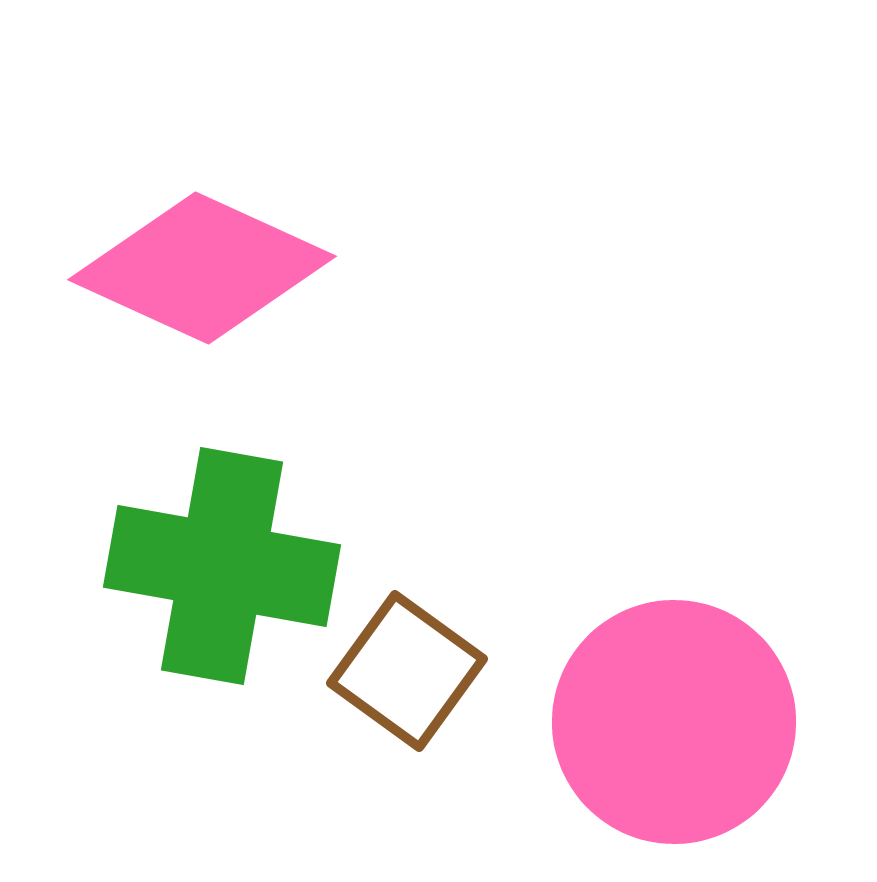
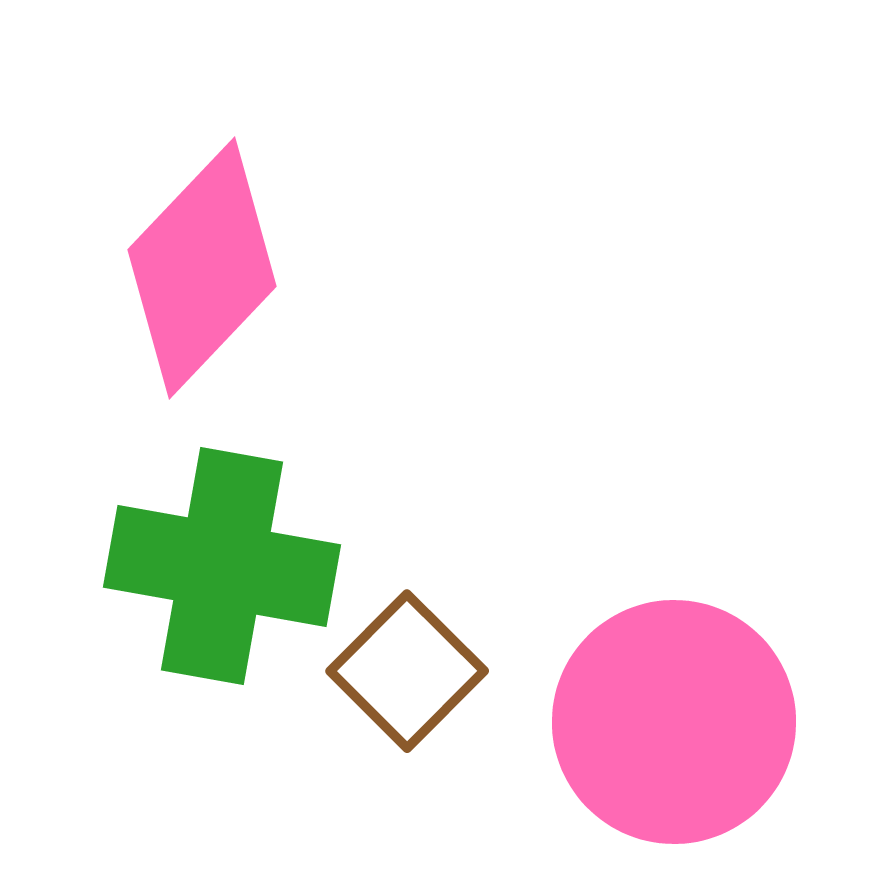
pink diamond: rotated 71 degrees counterclockwise
brown square: rotated 9 degrees clockwise
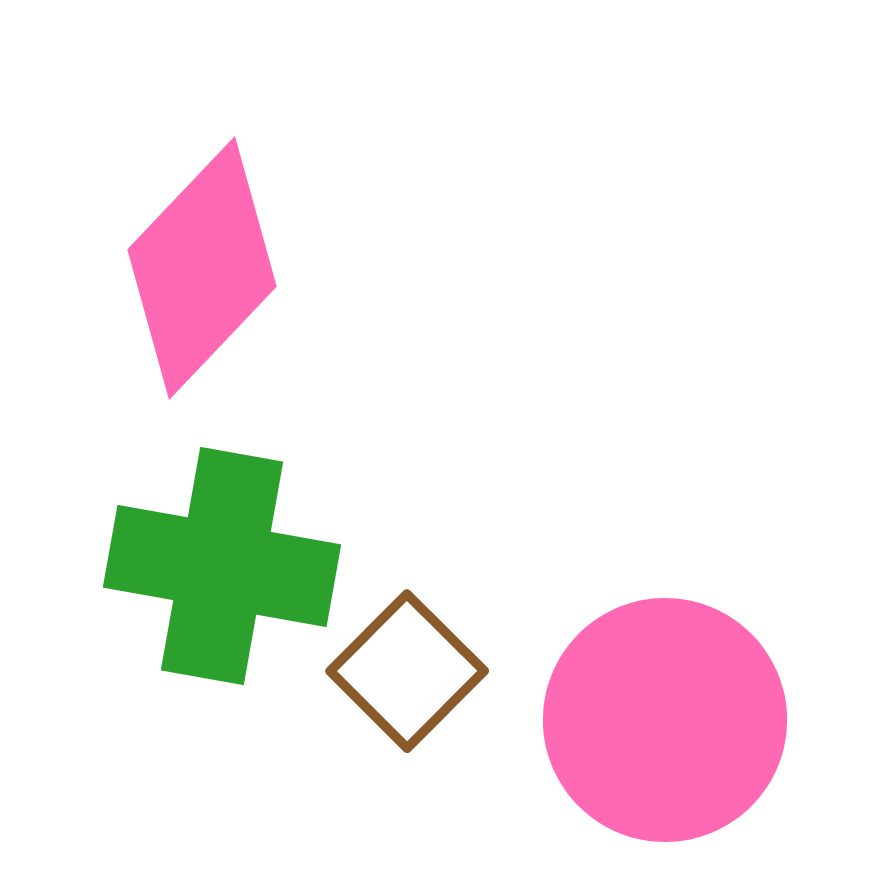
pink circle: moved 9 px left, 2 px up
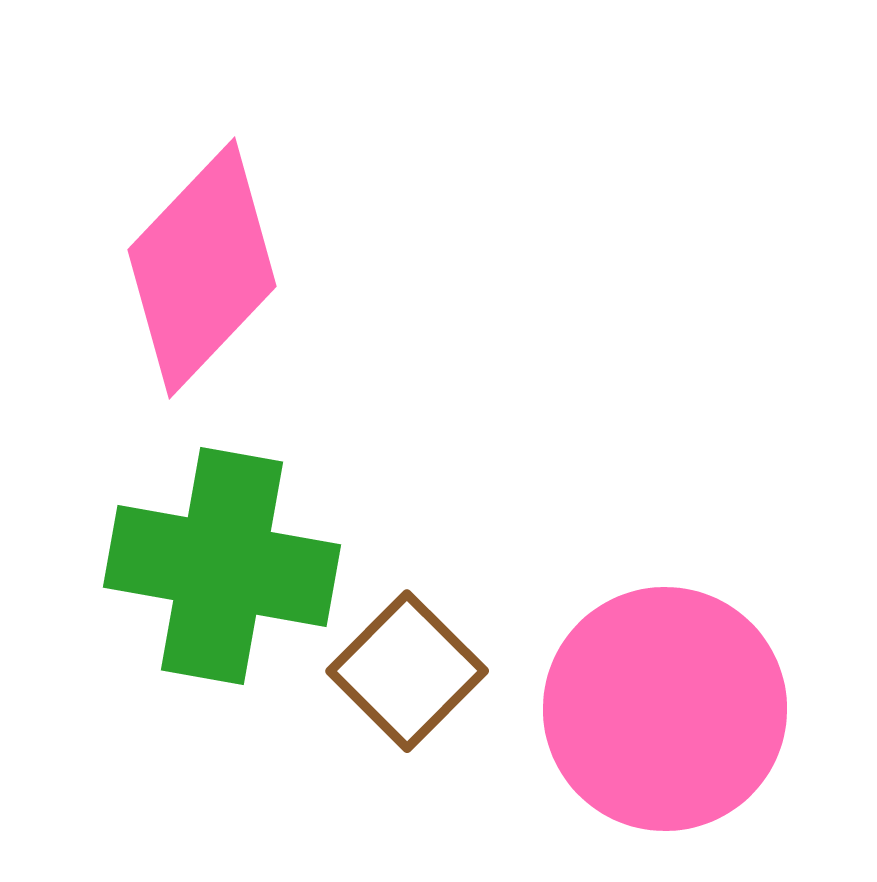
pink circle: moved 11 px up
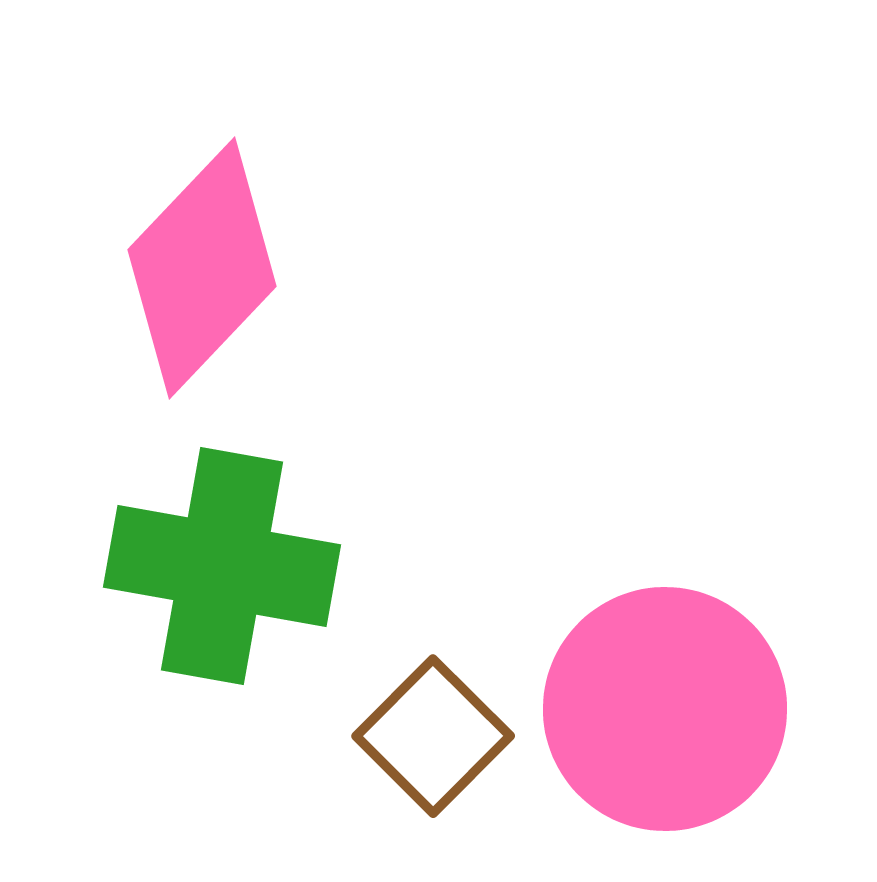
brown square: moved 26 px right, 65 px down
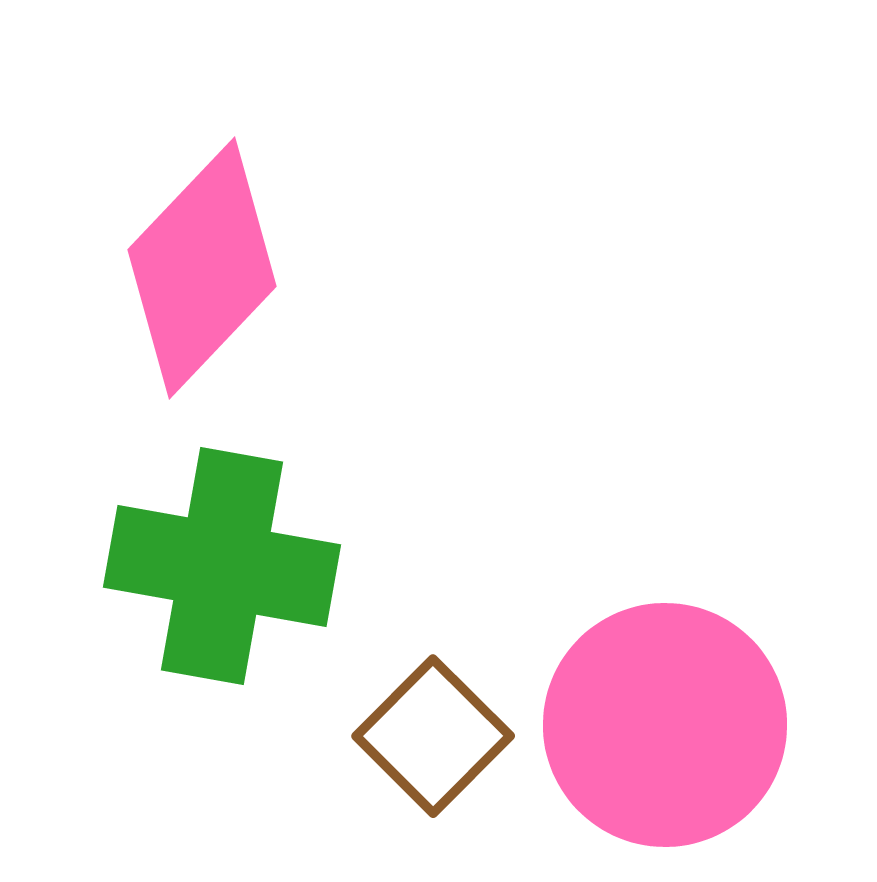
pink circle: moved 16 px down
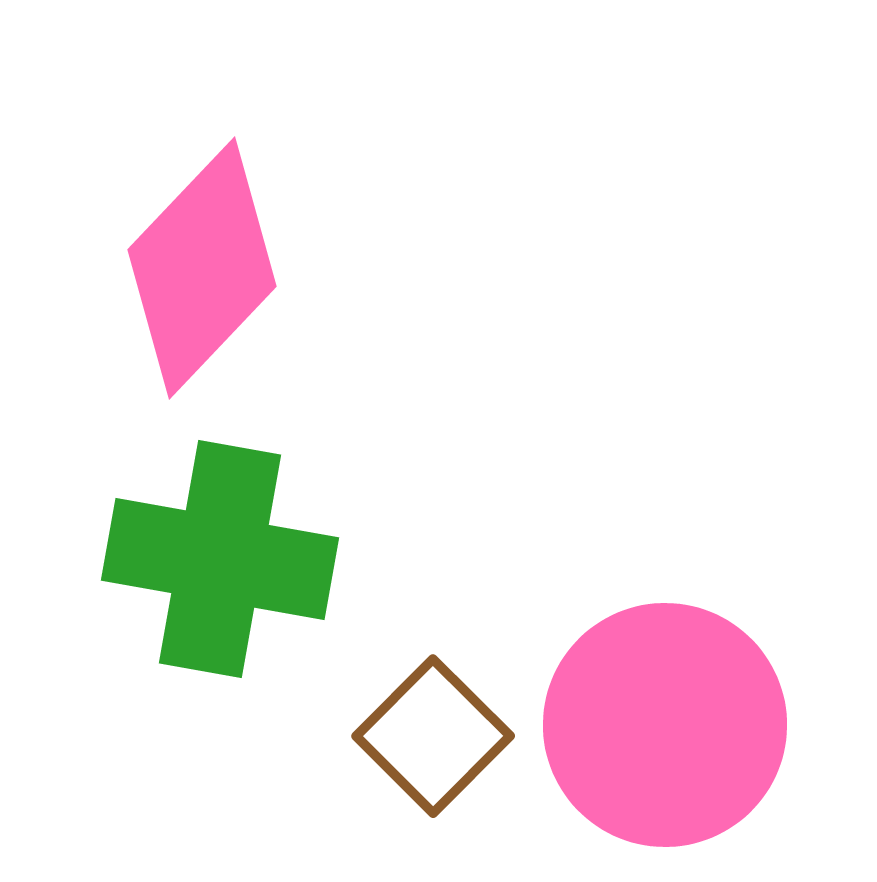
green cross: moved 2 px left, 7 px up
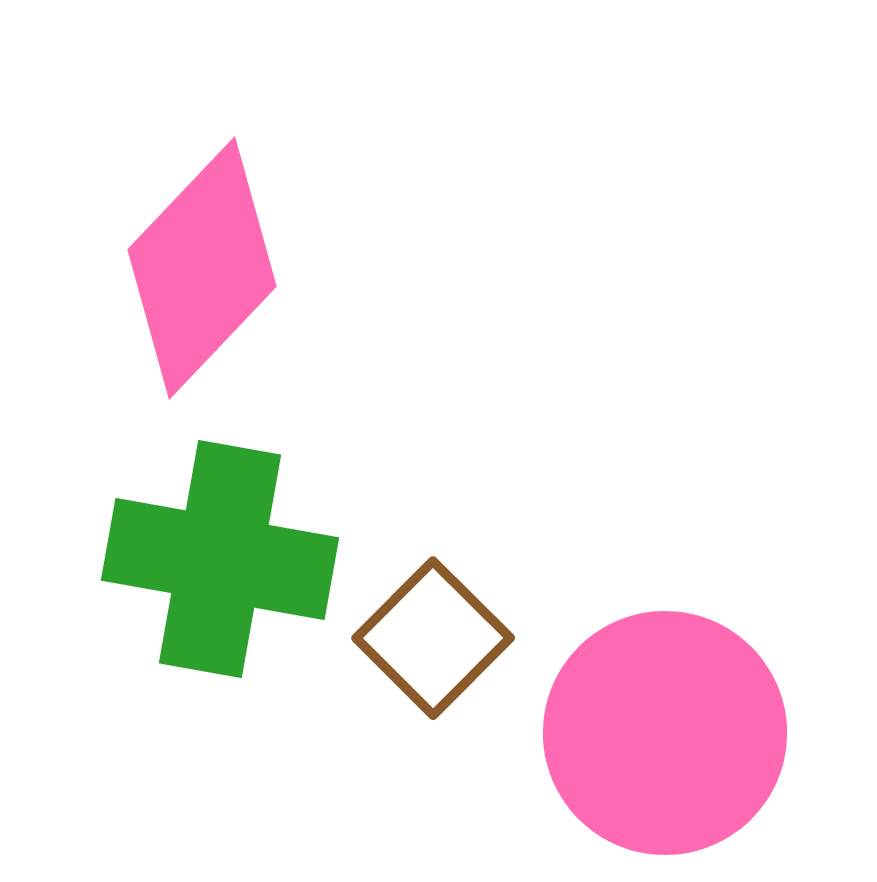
pink circle: moved 8 px down
brown square: moved 98 px up
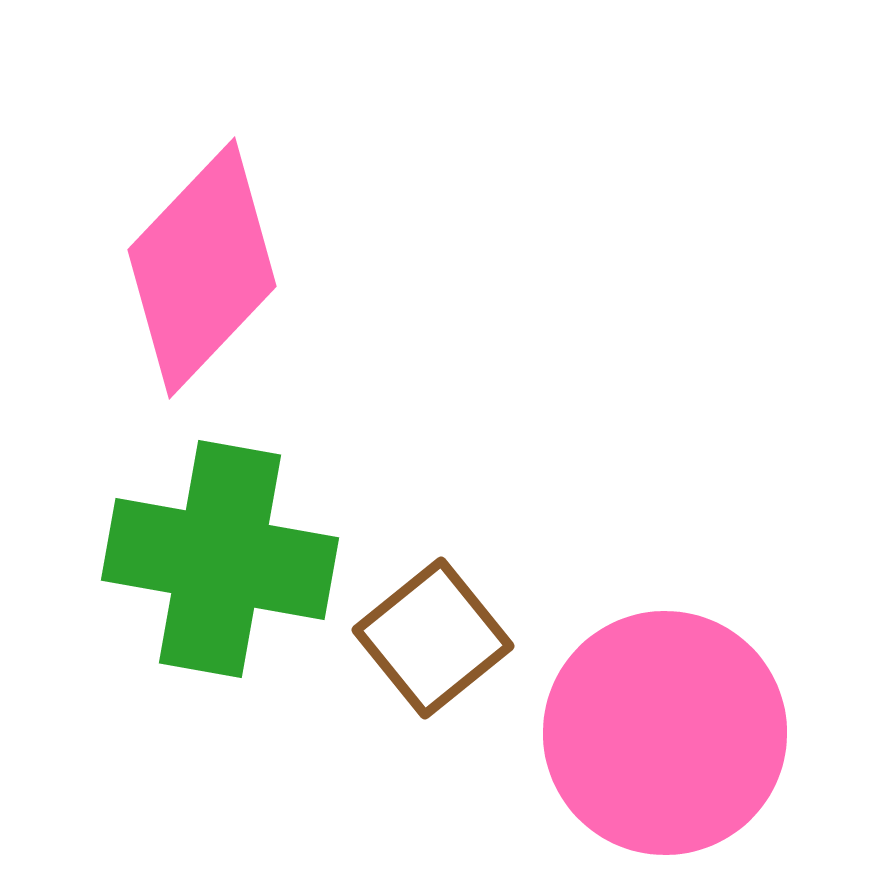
brown square: rotated 6 degrees clockwise
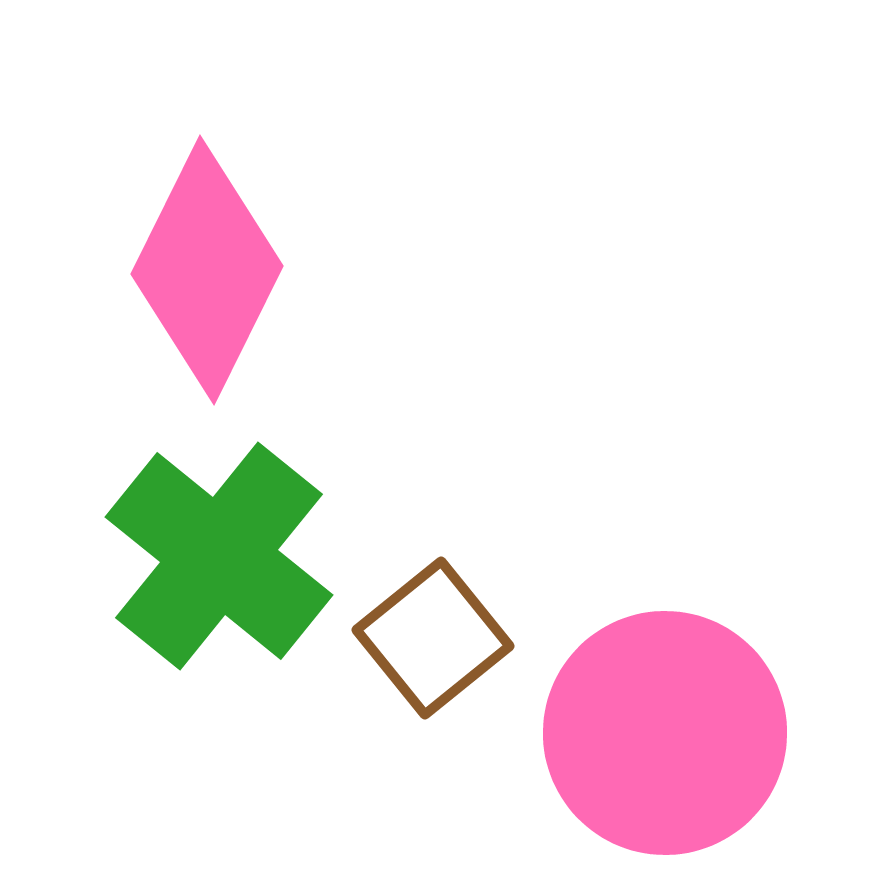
pink diamond: moved 5 px right, 2 px down; rotated 17 degrees counterclockwise
green cross: moved 1 px left, 3 px up; rotated 29 degrees clockwise
